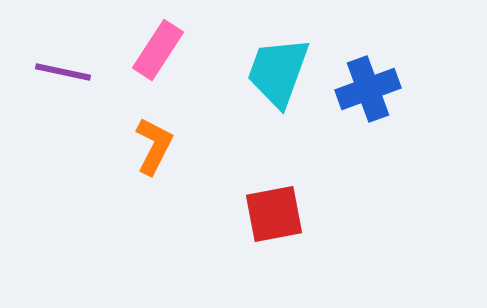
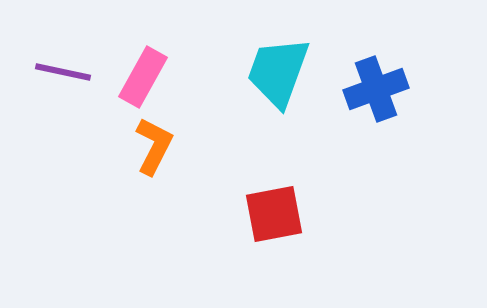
pink rectangle: moved 15 px left, 27 px down; rotated 4 degrees counterclockwise
blue cross: moved 8 px right
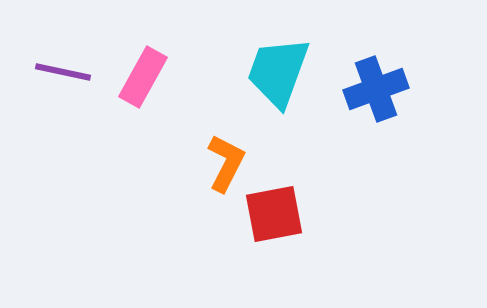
orange L-shape: moved 72 px right, 17 px down
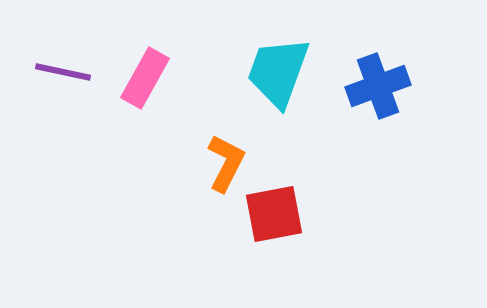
pink rectangle: moved 2 px right, 1 px down
blue cross: moved 2 px right, 3 px up
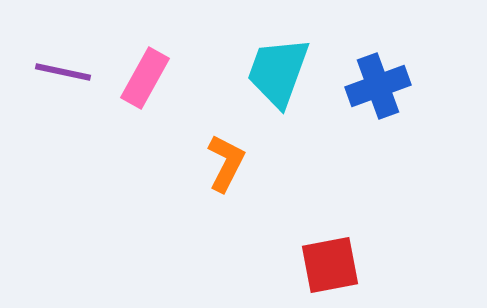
red square: moved 56 px right, 51 px down
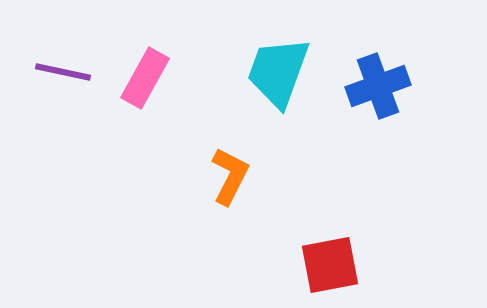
orange L-shape: moved 4 px right, 13 px down
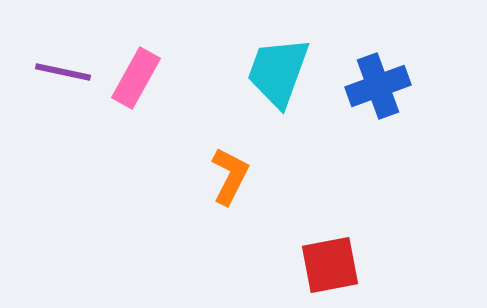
pink rectangle: moved 9 px left
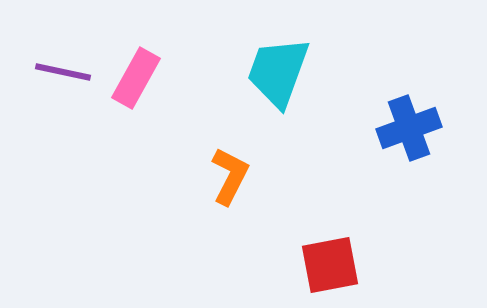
blue cross: moved 31 px right, 42 px down
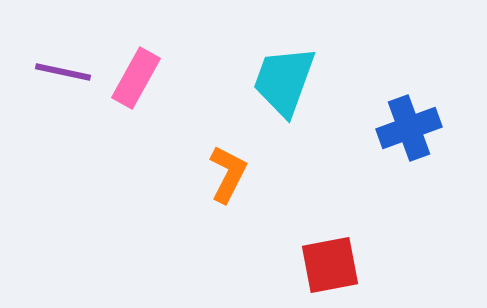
cyan trapezoid: moved 6 px right, 9 px down
orange L-shape: moved 2 px left, 2 px up
